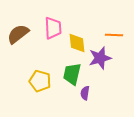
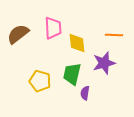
purple star: moved 4 px right, 5 px down
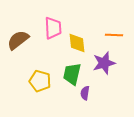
brown semicircle: moved 6 px down
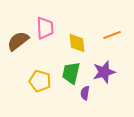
pink trapezoid: moved 8 px left
orange line: moved 2 px left; rotated 24 degrees counterclockwise
brown semicircle: moved 1 px down
purple star: moved 9 px down
green trapezoid: moved 1 px left, 1 px up
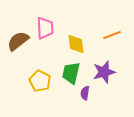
yellow diamond: moved 1 px left, 1 px down
yellow pentagon: rotated 10 degrees clockwise
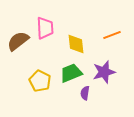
green trapezoid: rotated 55 degrees clockwise
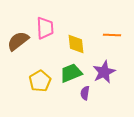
orange line: rotated 24 degrees clockwise
purple star: rotated 10 degrees counterclockwise
yellow pentagon: rotated 15 degrees clockwise
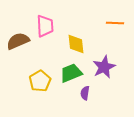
pink trapezoid: moved 2 px up
orange line: moved 3 px right, 12 px up
brown semicircle: rotated 15 degrees clockwise
purple star: moved 5 px up
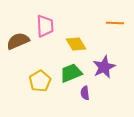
yellow diamond: rotated 25 degrees counterclockwise
purple semicircle: rotated 16 degrees counterclockwise
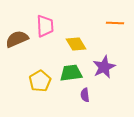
brown semicircle: moved 1 px left, 2 px up
green trapezoid: rotated 15 degrees clockwise
purple semicircle: moved 2 px down
